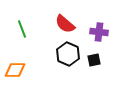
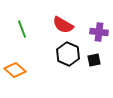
red semicircle: moved 2 px left, 1 px down; rotated 10 degrees counterclockwise
orange diamond: rotated 40 degrees clockwise
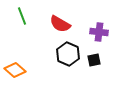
red semicircle: moved 3 px left, 1 px up
green line: moved 13 px up
